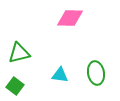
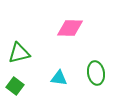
pink diamond: moved 10 px down
cyan triangle: moved 1 px left, 3 px down
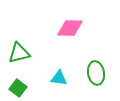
green square: moved 3 px right, 2 px down
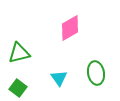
pink diamond: rotated 32 degrees counterclockwise
cyan triangle: rotated 48 degrees clockwise
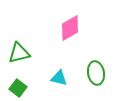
cyan triangle: rotated 42 degrees counterclockwise
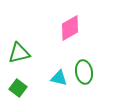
green ellipse: moved 12 px left, 1 px up
